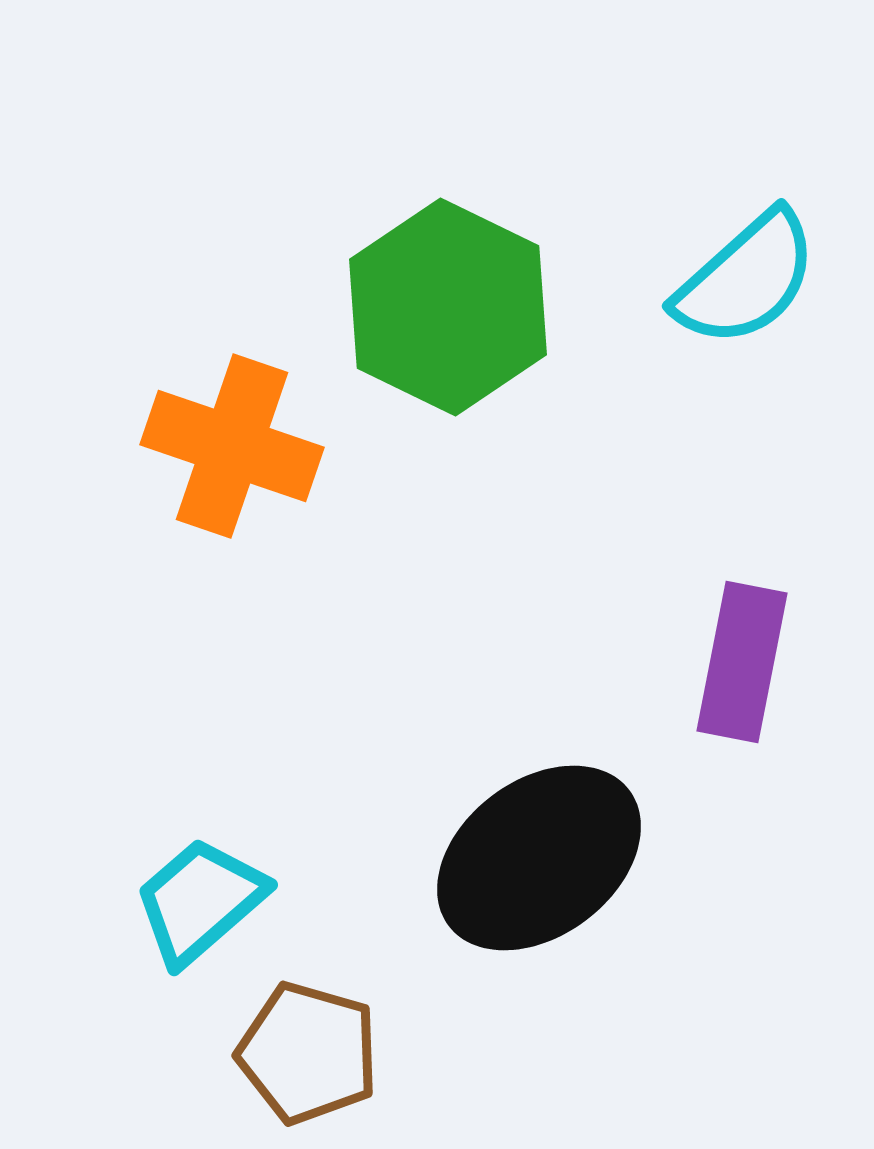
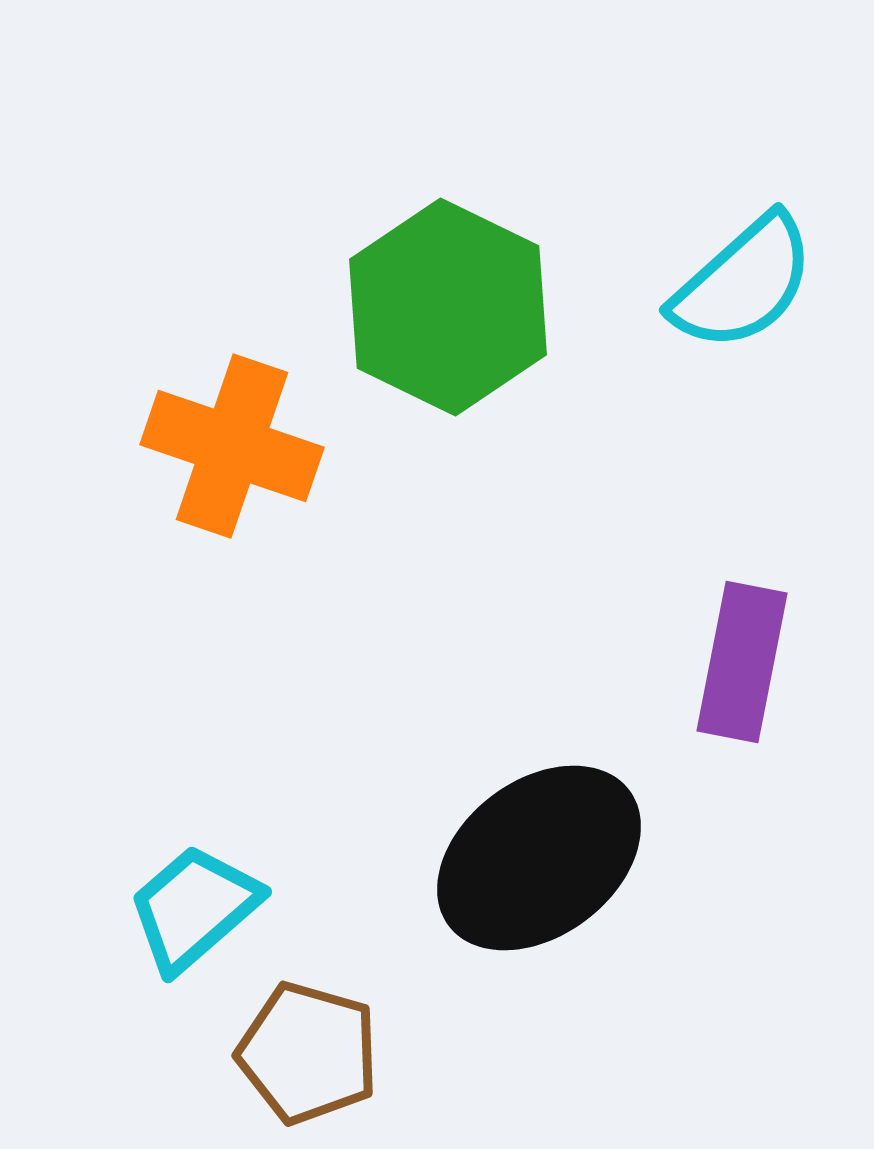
cyan semicircle: moved 3 px left, 4 px down
cyan trapezoid: moved 6 px left, 7 px down
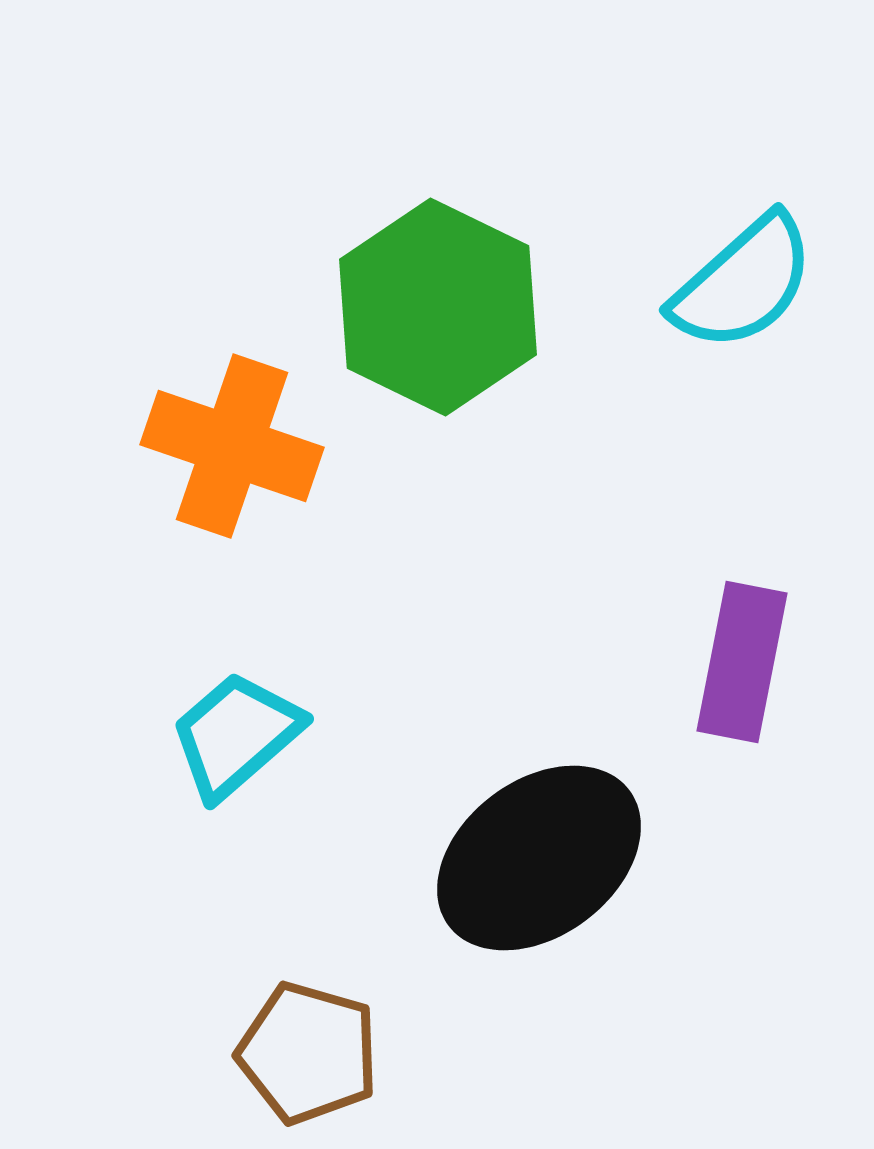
green hexagon: moved 10 px left
cyan trapezoid: moved 42 px right, 173 px up
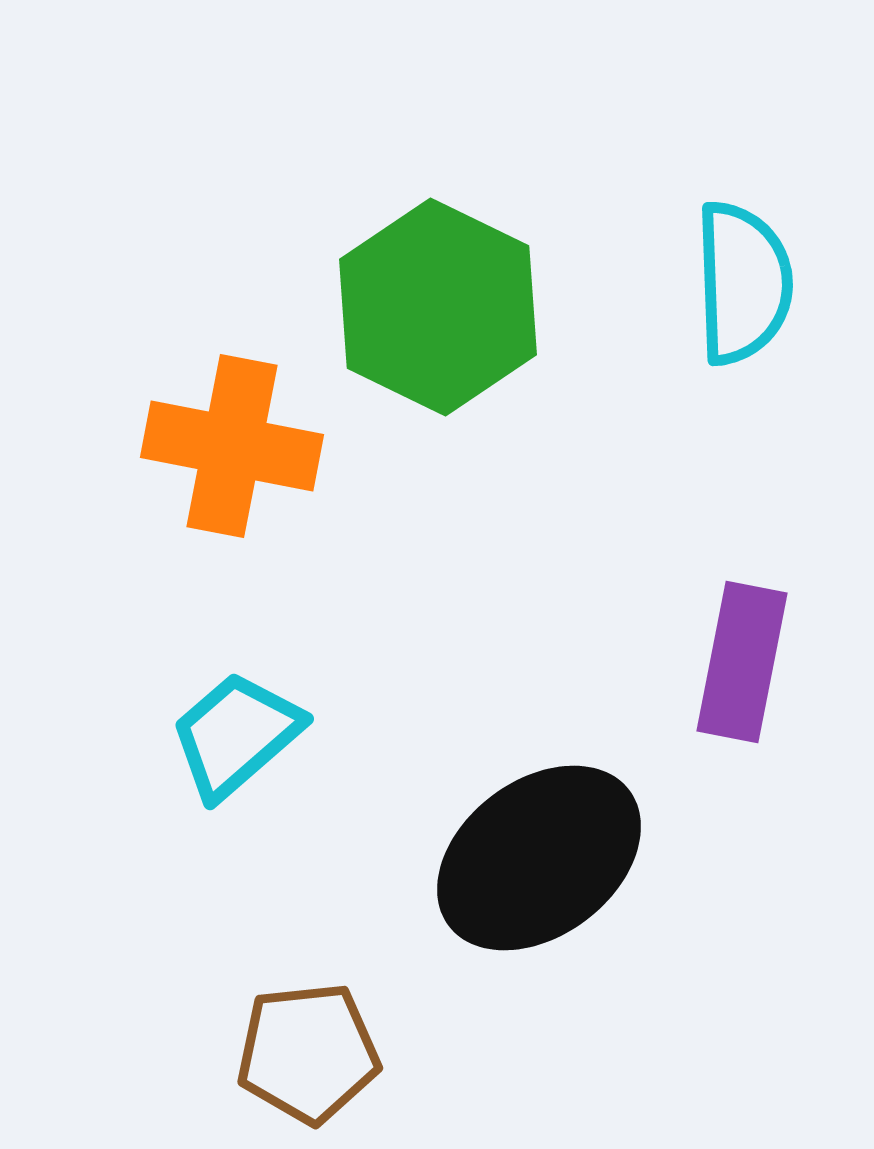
cyan semicircle: rotated 50 degrees counterclockwise
orange cross: rotated 8 degrees counterclockwise
brown pentagon: rotated 22 degrees counterclockwise
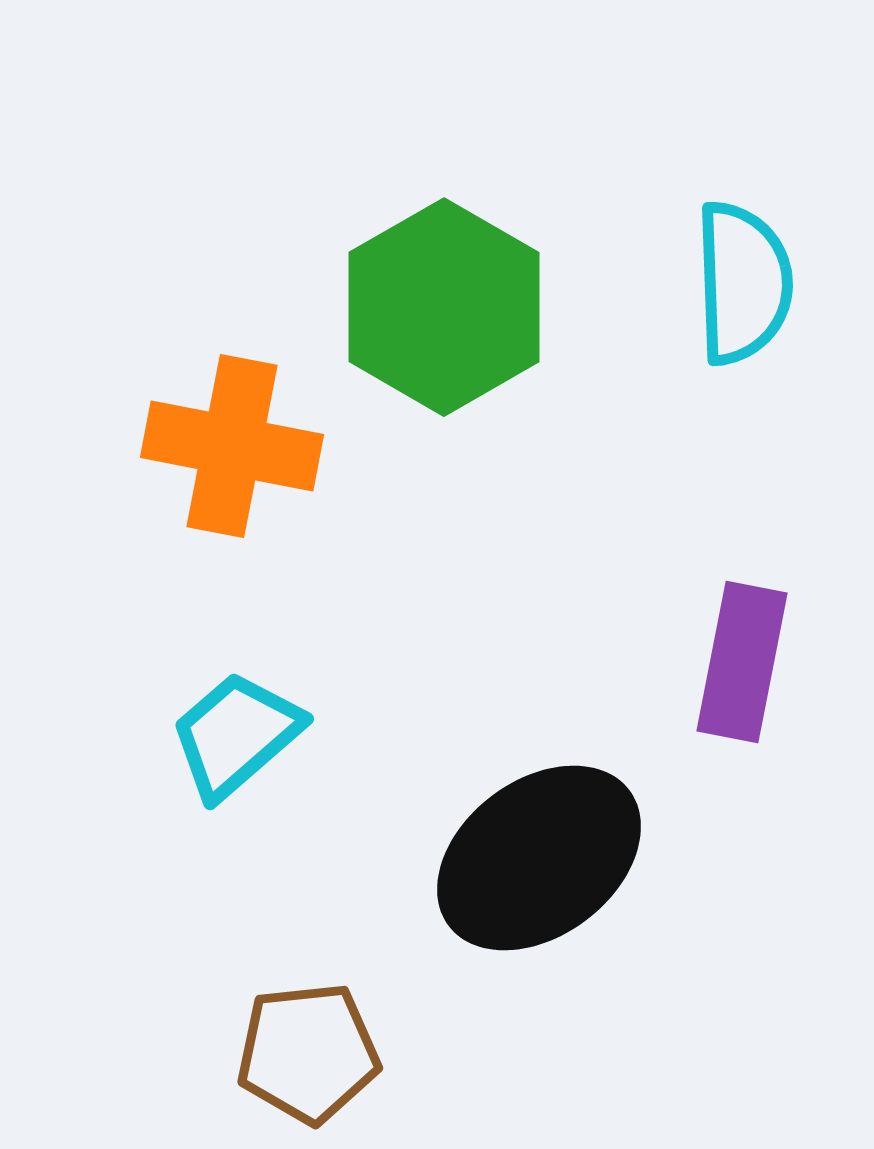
green hexagon: moved 6 px right; rotated 4 degrees clockwise
